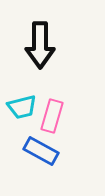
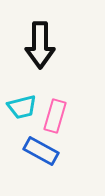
pink rectangle: moved 3 px right
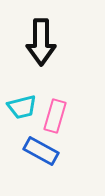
black arrow: moved 1 px right, 3 px up
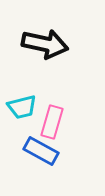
black arrow: moved 4 px right, 2 px down; rotated 78 degrees counterclockwise
pink rectangle: moved 3 px left, 6 px down
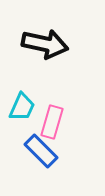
cyan trapezoid: rotated 52 degrees counterclockwise
blue rectangle: rotated 16 degrees clockwise
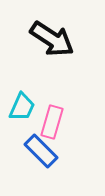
black arrow: moved 7 px right, 5 px up; rotated 21 degrees clockwise
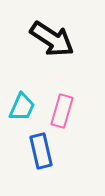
pink rectangle: moved 10 px right, 11 px up
blue rectangle: rotated 32 degrees clockwise
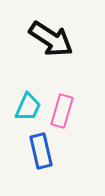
black arrow: moved 1 px left
cyan trapezoid: moved 6 px right
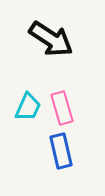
pink rectangle: moved 3 px up; rotated 32 degrees counterclockwise
blue rectangle: moved 20 px right
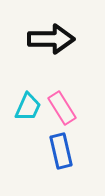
black arrow: rotated 33 degrees counterclockwise
pink rectangle: rotated 16 degrees counterclockwise
